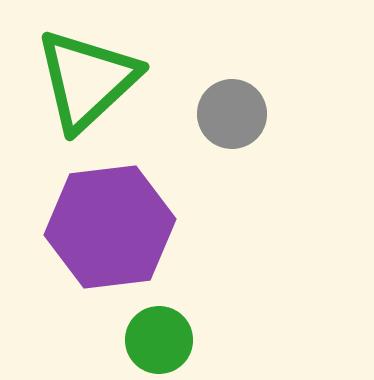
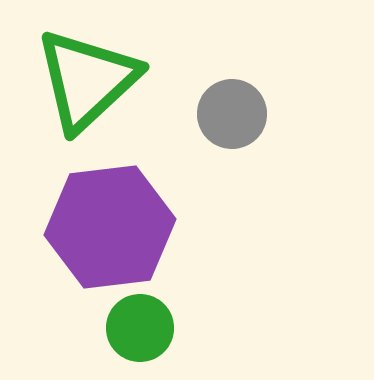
green circle: moved 19 px left, 12 px up
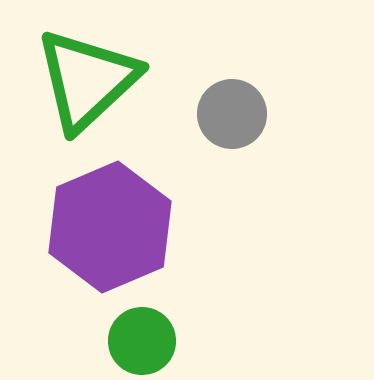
purple hexagon: rotated 16 degrees counterclockwise
green circle: moved 2 px right, 13 px down
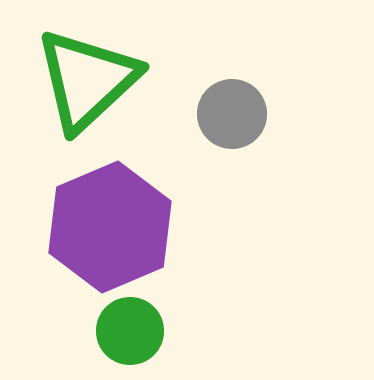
green circle: moved 12 px left, 10 px up
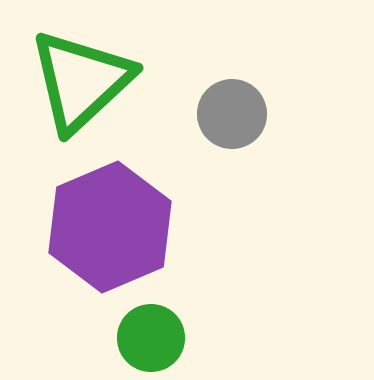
green triangle: moved 6 px left, 1 px down
green circle: moved 21 px right, 7 px down
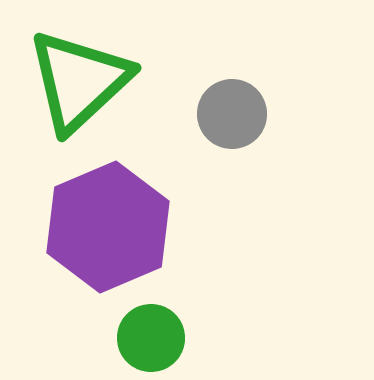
green triangle: moved 2 px left
purple hexagon: moved 2 px left
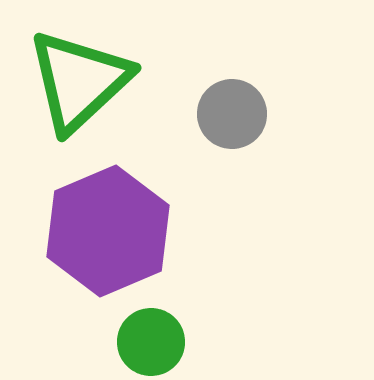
purple hexagon: moved 4 px down
green circle: moved 4 px down
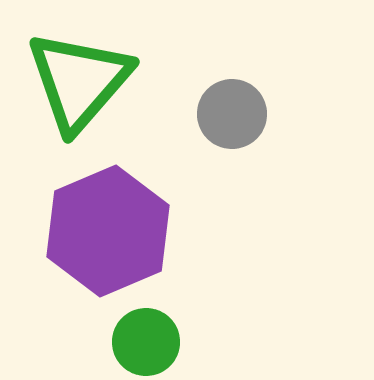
green triangle: rotated 6 degrees counterclockwise
green circle: moved 5 px left
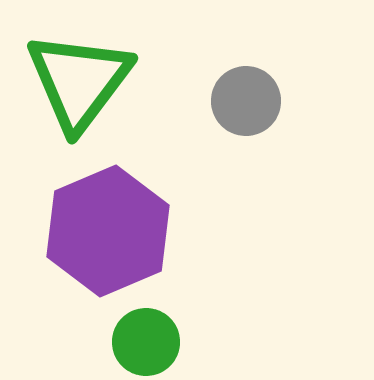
green triangle: rotated 4 degrees counterclockwise
gray circle: moved 14 px right, 13 px up
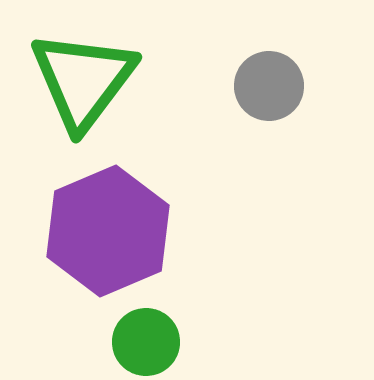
green triangle: moved 4 px right, 1 px up
gray circle: moved 23 px right, 15 px up
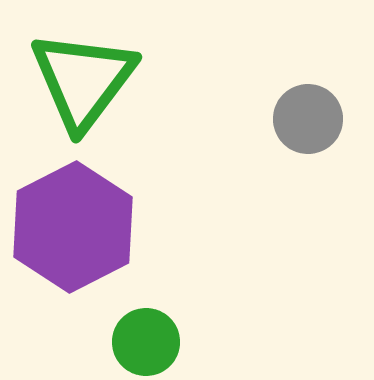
gray circle: moved 39 px right, 33 px down
purple hexagon: moved 35 px left, 4 px up; rotated 4 degrees counterclockwise
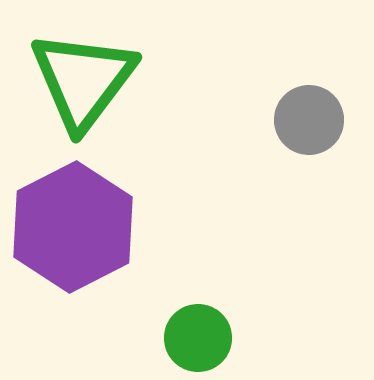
gray circle: moved 1 px right, 1 px down
green circle: moved 52 px right, 4 px up
